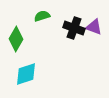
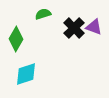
green semicircle: moved 1 px right, 2 px up
black cross: rotated 25 degrees clockwise
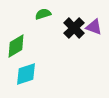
green diamond: moved 7 px down; rotated 30 degrees clockwise
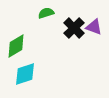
green semicircle: moved 3 px right, 1 px up
cyan diamond: moved 1 px left
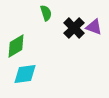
green semicircle: rotated 91 degrees clockwise
cyan diamond: rotated 10 degrees clockwise
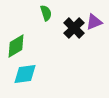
purple triangle: moved 5 px up; rotated 42 degrees counterclockwise
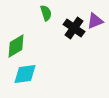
purple triangle: moved 1 px right, 1 px up
black cross: rotated 10 degrees counterclockwise
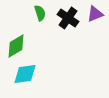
green semicircle: moved 6 px left
purple triangle: moved 7 px up
black cross: moved 6 px left, 10 px up
